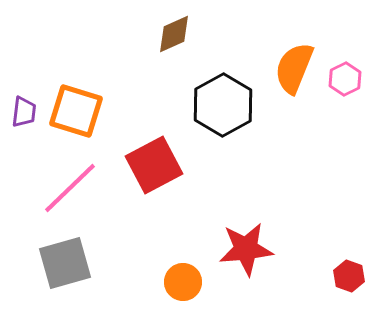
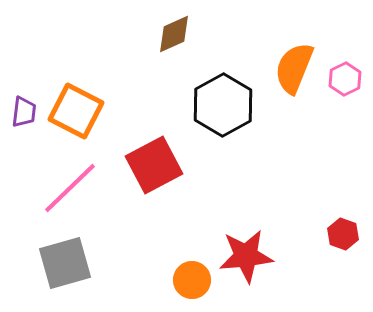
orange square: rotated 10 degrees clockwise
red star: moved 7 px down
red hexagon: moved 6 px left, 42 px up
orange circle: moved 9 px right, 2 px up
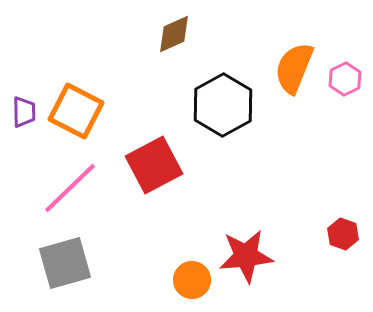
purple trapezoid: rotated 8 degrees counterclockwise
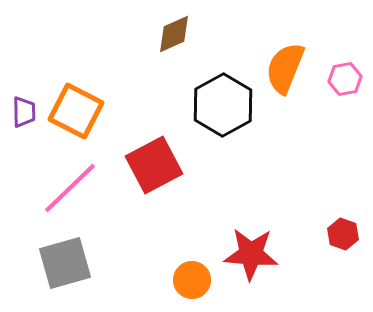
orange semicircle: moved 9 px left
pink hexagon: rotated 16 degrees clockwise
red star: moved 5 px right, 2 px up; rotated 10 degrees clockwise
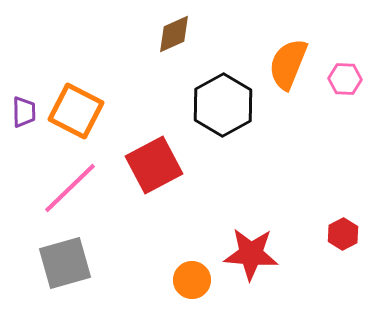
orange semicircle: moved 3 px right, 4 px up
pink hexagon: rotated 12 degrees clockwise
red hexagon: rotated 12 degrees clockwise
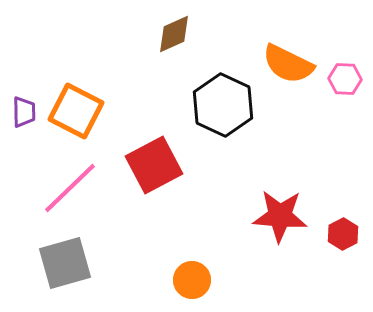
orange semicircle: rotated 86 degrees counterclockwise
black hexagon: rotated 6 degrees counterclockwise
red star: moved 29 px right, 38 px up
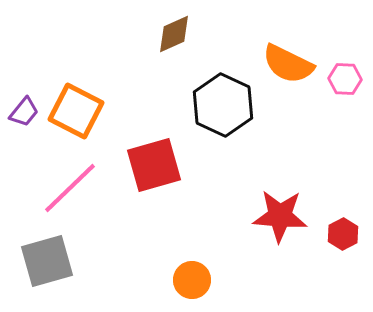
purple trapezoid: rotated 40 degrees clockwise
red square: rotated 12 degrees clockwise
gray square: moved 18 px left, 2 px up
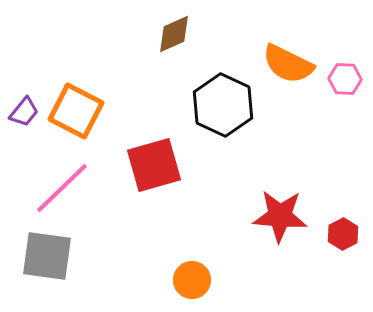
pink line: moved 8 px left
gray square: moved 5 px up; rotated 24 degrees clockwise
